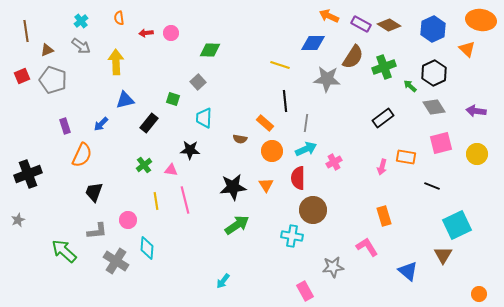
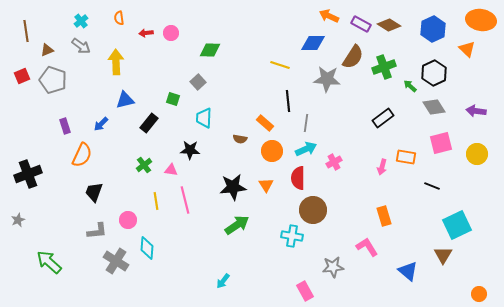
black line at (285, 101): moved 3 px right
green arrow at (64, 251): moved 15 px left, 11 px down
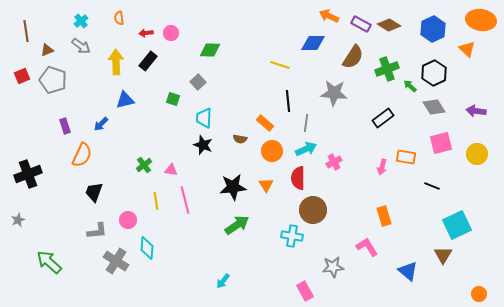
green cross at (384, 67): moved 3 px right, 2 px down
gray star at (327, 79): moved 7 px right, 14 px down
black rectangle at (149, 123): moved 1 px left, 62 px up
black star at (190, 150): moved 13 px right, 5 px up; rotated 18 degrees clockwise
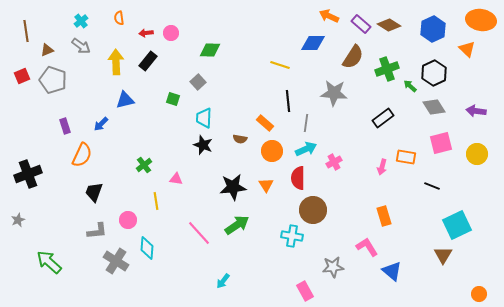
purple rectangle at (361, 24): rotated 12 degrees clockwise
pink triangle at (171, 170): moved 5 px right, 9 px down
pink line at (185, 200): moved 14 px right, 33 px down; rotated 28 degrees counterclockwise
blue triangle at (408, 271): moved 16 px left
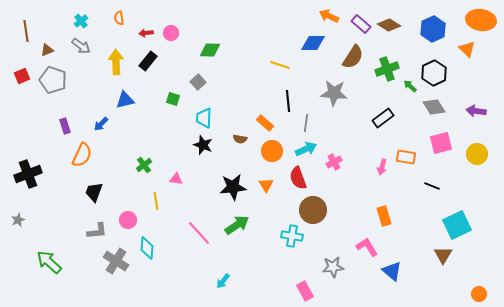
red semicircle at (298, 178): rotated 20 degrees counterclockwise
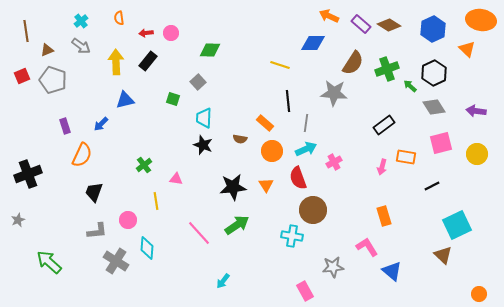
brown semicircle at (353, 57): moved 6 px down
black rectangle at (383, 118): moved 1 px right, 7 px down
black line at (432, 186): rotated 49 degrees counterclockwise
brown triangle at (443, 255): rotated 18 degrees counterclockwise
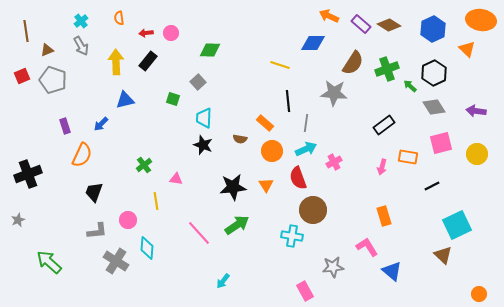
gray arrow at (81, 46): rotated 24 degrees clockwise
orange rectangle at (406, 157): moved 2 px right
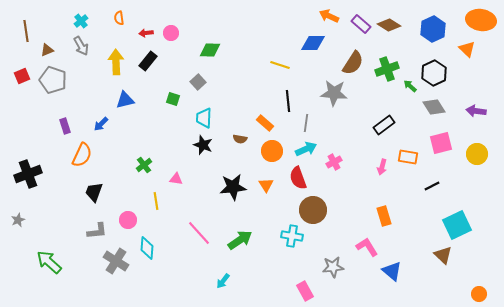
green arrow at (237, 225): moved 3 px right, 15 px down
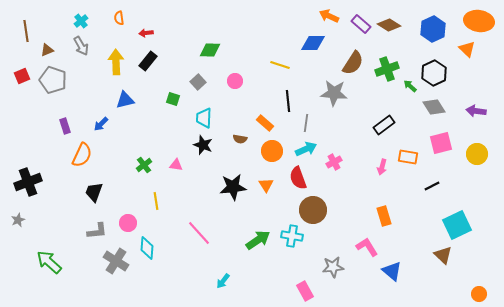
orange ellipse at (481, 20): moved 2 px left, 1 px down
pink circle at (171, 33): moved 64 px right, 48 px down
black cross at (28, 174): moved 8 px down
pink triangle at (176, 179): moved 14 px up
pink circle at (128, 220): moved 3 px down
green arrow at (240, 240): moved 18 px right
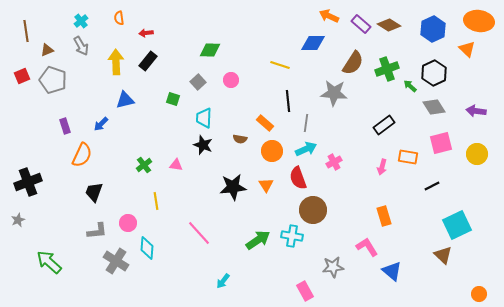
pink circle at (235, 81): moved 4 px left, 1 px up
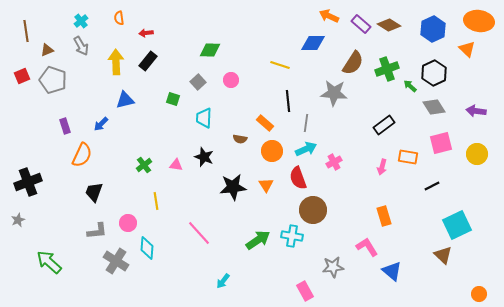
black star at (203, 145): moved 1 px right, 12 px down
